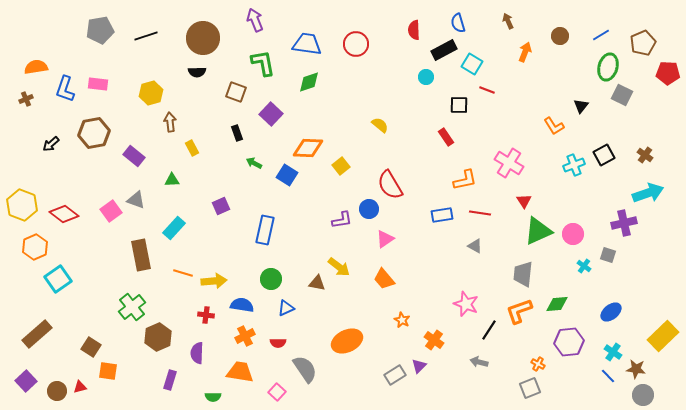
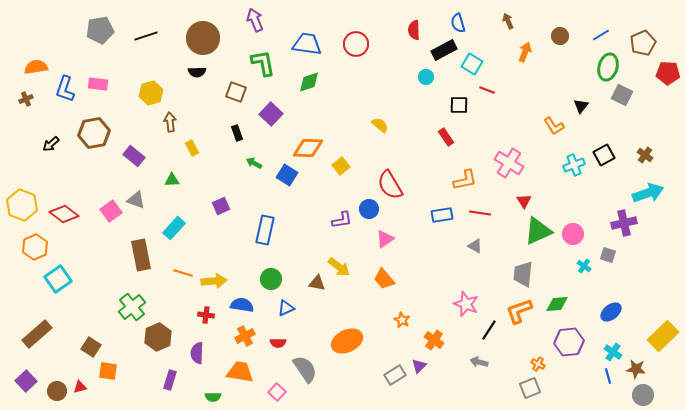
blue line at (608, 376): rotated 28 degrees clockwise
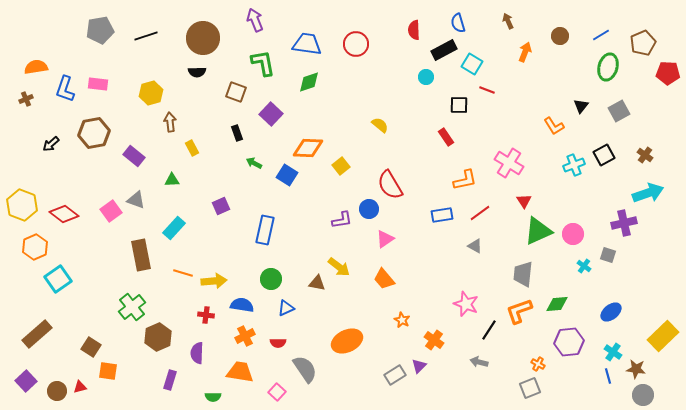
gray square at (622, 95): moved 3 px left, 16 px down; rotated 35 degrees clockwise
red line at (480, 213): rotated 45 degrees counterclockwise
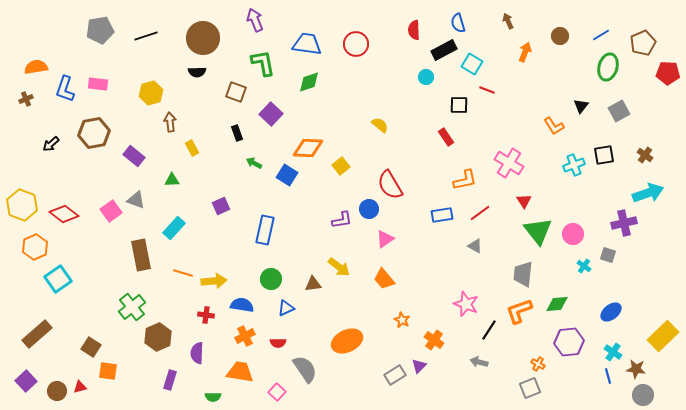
black square at (604, 155): rotated 20 degrees clockwise
green triangle at (538, 231): rotated 44 degrees counterclockwise
brown triangle at (317, 283): moved 4 px left, 1 px down; rotated 18 degrees counterclockwise
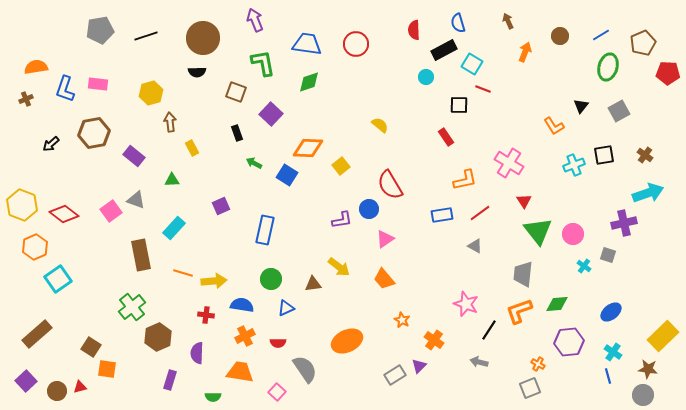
red line at (487, 90): moved 4 px left, 1 px up
brown star at (636, 369): moved 12 px right
orange square at (108, 371): moved 1 px left, 2 px up
